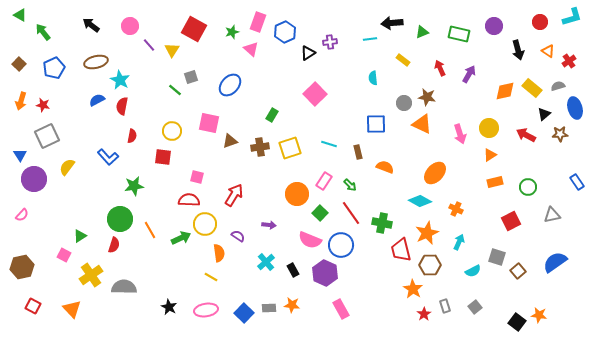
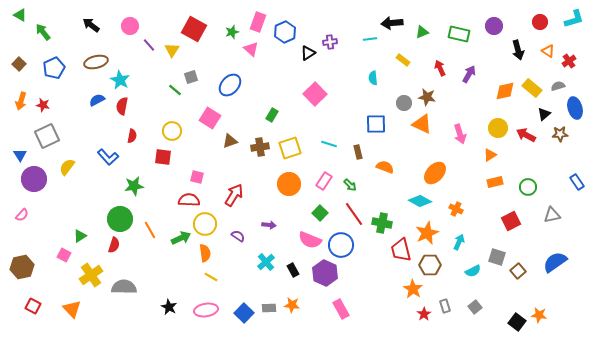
cyan L-shape at (572, 17): moved 2 px right, 2 px down
pink square at (209, 123): moved 1 px right, 5 px up; rotated 20 degrees clockwise
yellow circle at (489, 128): moved 9 px right
orange circle at (297, 194): moved 8 px left, 10 px up
red line at (351, 213): moved 3 px right, 1 px down
orange semicircle at (219, 253): moved 14 px left
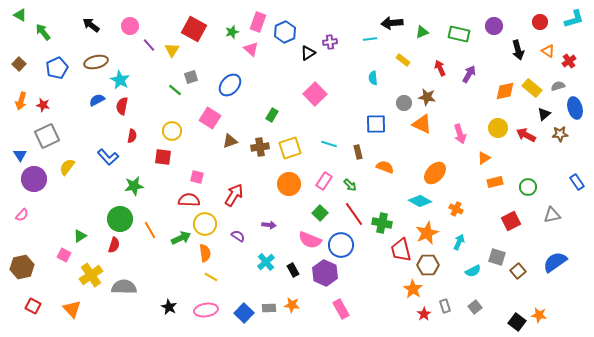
blue pentagon at (54, 68): moved 3 px right
orange triangle at (490, 155): moved 6 px left, 3 px down
brown hexagon at (430, 265): moved 2 px left
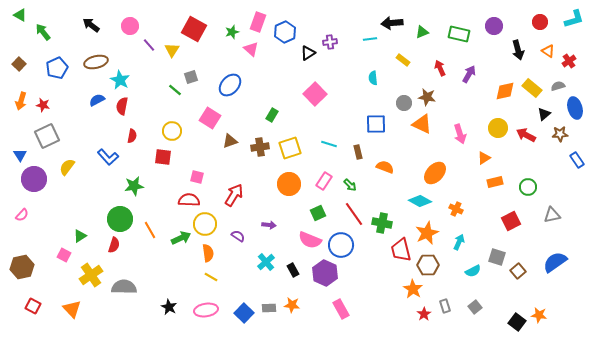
blue rectangle at (577, 182): moved 22 px up
green square at (320, 213): moved 2 px left; rotated 21 degrees clockwise
orange semicircle at (205, 253): moved 3 px right
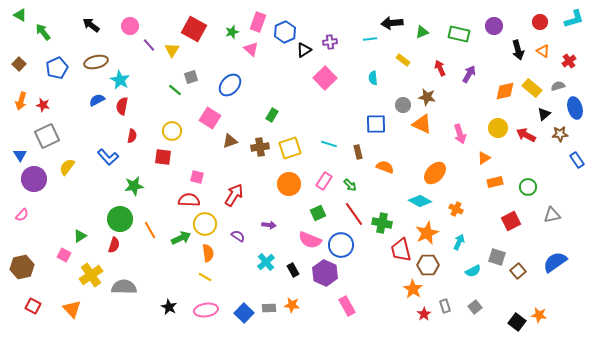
orange triangle at (548, 51): moved 5 px left
black triangle at (308, 53): moved 4 px left, 3 px up
pink square at (315, 94): moved 10 px right, 16 px up
gray circle at (404, 103): moved 1 px left, 2 px down
yellow line at (211, 277): moved 6 px left
pink rectangle at (341, 309): moved 6 px right, 3 px up
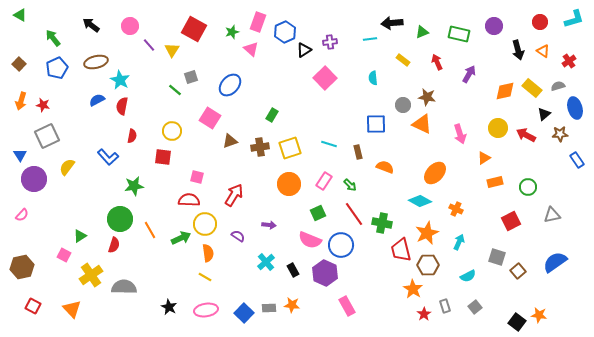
green arrow at (43, 32): moved 10 px right, 6 px down
red arrow at (440, 68): moved 3 px left, 6 px up
cyan semicircle at (473, 271): moved 5 px left, 5 px down
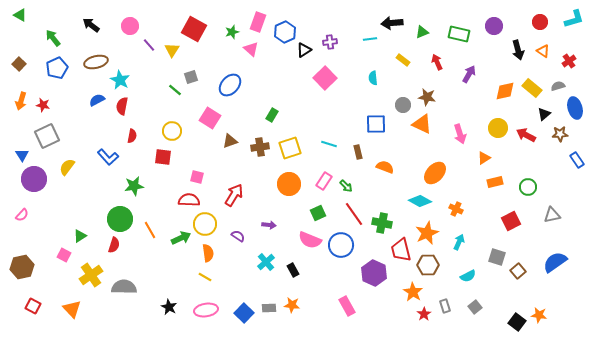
blue triangle at (20, 155): moved 2 px right
green arrow at (350, 185): moved 4 px left, 1 px down
purple hexagon at (325, 273): moved 49 px right
orange star at (413, 289): moved 3 px down
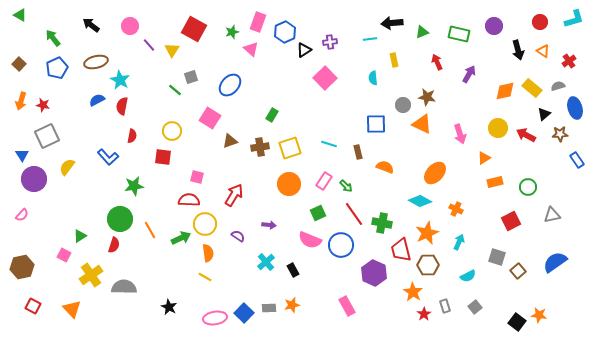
yellow rectangle at (403, 60): moved 9 px left; rotated 40 degrees clockwise
orange star at (292, 305): rotated 21 degrees counterclockwise
pink ellipse at (206, 310): moved 9 px right, 8 px down
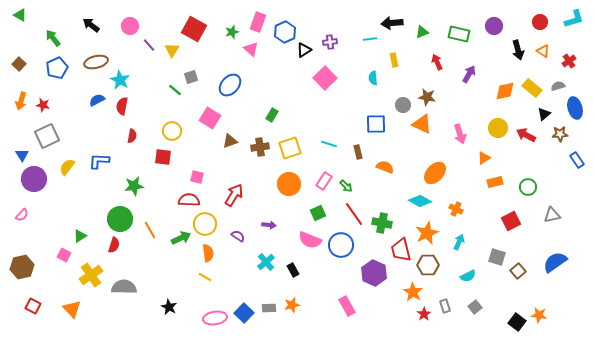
blue L-shape at (108, 157): moved 9 px left, 4 px down; rotated 135 degrees clockwise
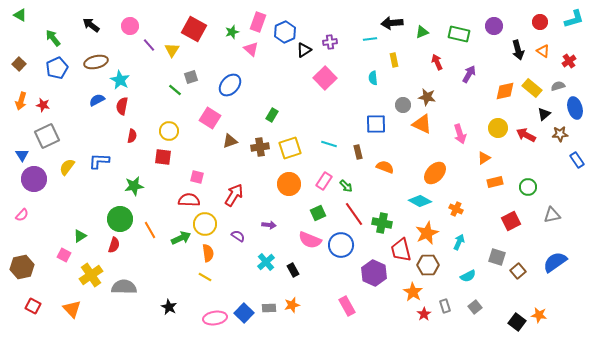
yellow circle at (172, 131): moved 3 px left
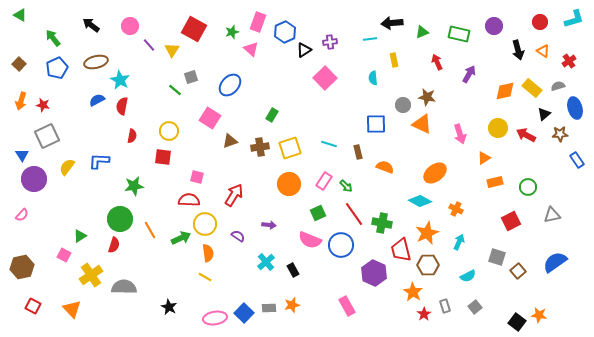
orange ellipse at (435, 173): rotated 10 degrees clockwise
